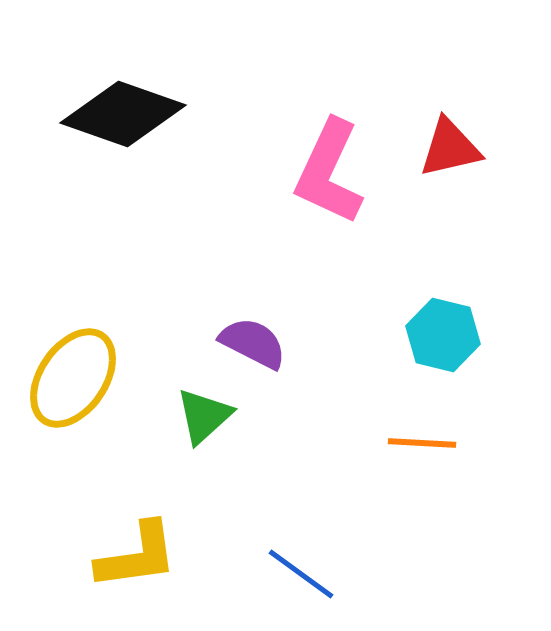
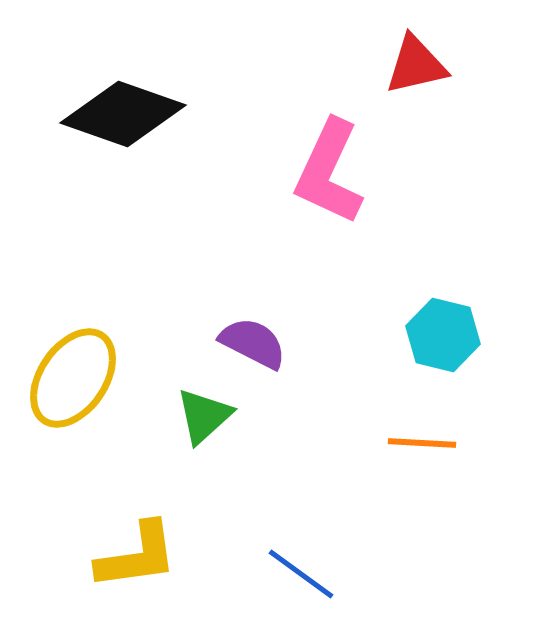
red triangle: moved 34 px left, 83 px up
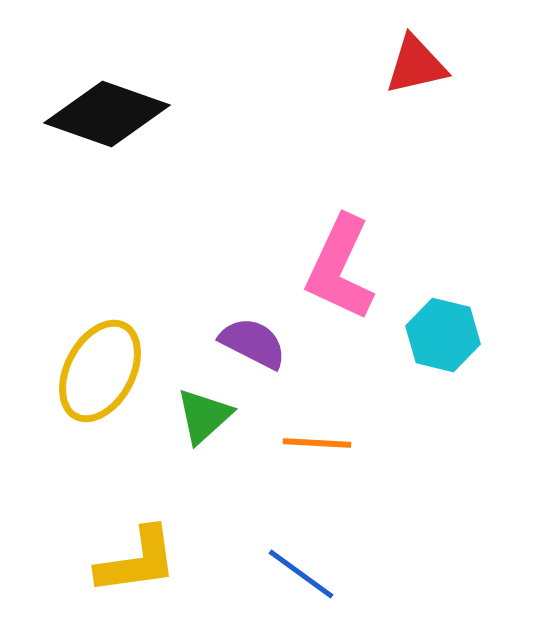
black diamond: moved 16 px left
pink L-shape: moved 11 px right, 96 px down
yellow ellipse: moved 27 px right, 7 px up; rotated 6 degrees counterclockwise
orange line: moved 105 px left
yellow L-shape: moved 5 px down
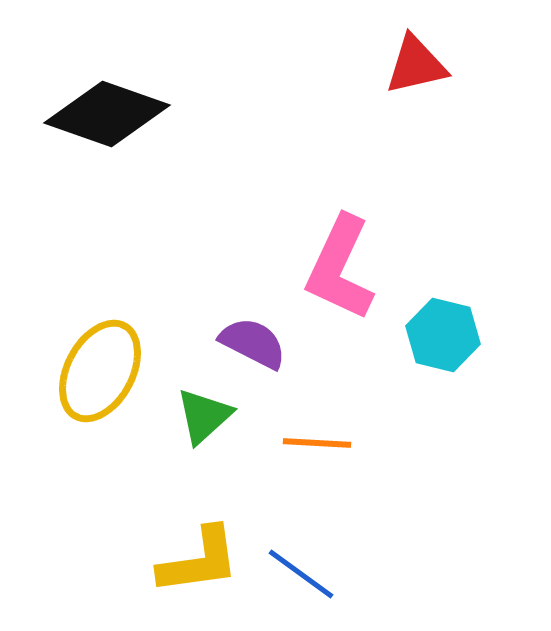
yellow L-shape: moved 62 px right
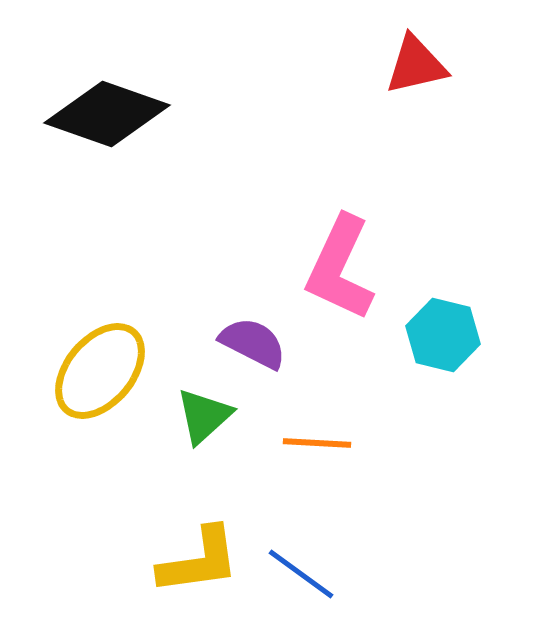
yellow ellipse: rotated 12 degrees clockwise
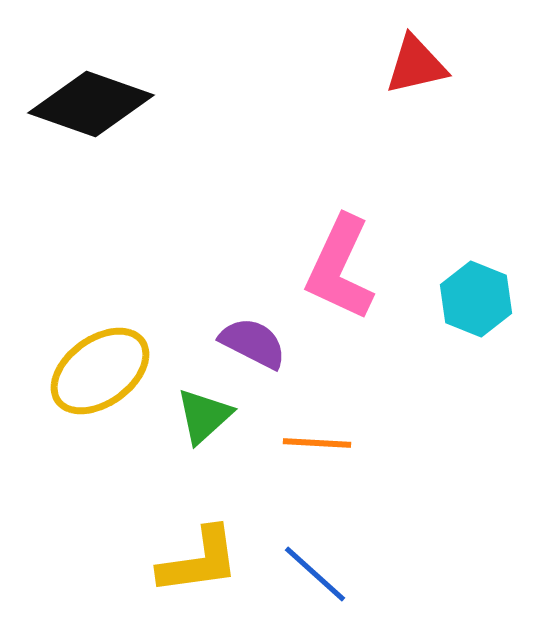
black diamond: moved 16 px left, 10 px up
cyan hexagon: moved 33 px right, 36 px up; rotated 8 degrees clockwise
yellow ellipse: rotated 14 degrees clockwise
blue line: moved 14 px right; rotated 6 degrees clockwise
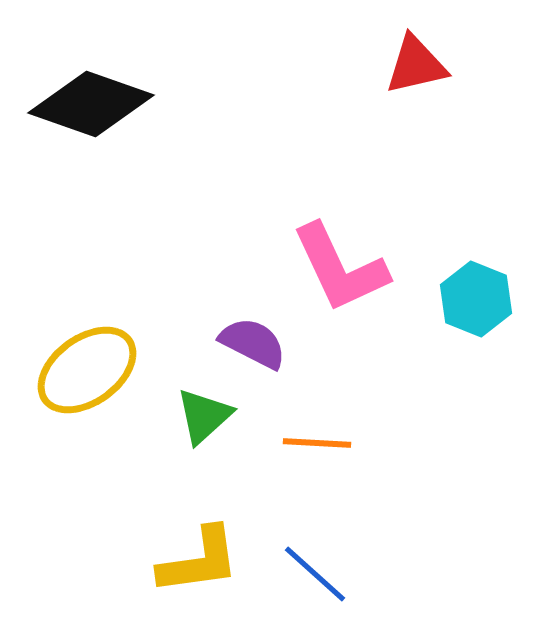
pink L-shape: rotated 50 degrees counterclockwise
yellow ellipse: moved 13 px left, 1 px up
